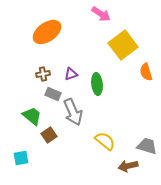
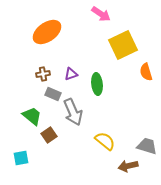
yellow square: rotated 12 degrees clockwise
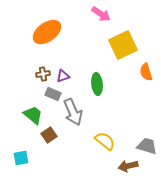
purple triangle: moved 8 px left, 2 px down
green trapezoid: moved 1 px right, 1 px up
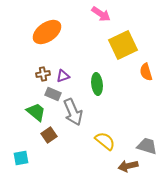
green trapezoid: moved 3 px right, 3 px up
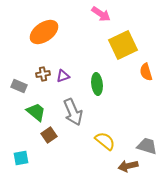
orange ellipse: moved 3 px left
gray rectangle: moved 34 px left, 8 px up
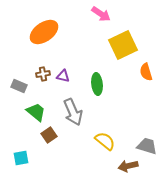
purple triangle: rotated 32 degrees clockwise
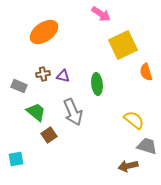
yellow semicircle: moved 29 px right, 21 px up
cyan square: moved 5 px left, 1 px down
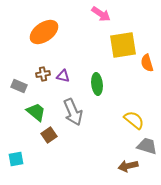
yellow square: rotated 16 degrees clockwise
orange semicircle: moved 1 px right, 9 px up
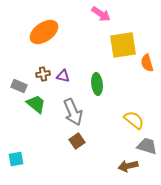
green trapezoid: moved 8 px up
brown square: moved 28 px right, 6 px down
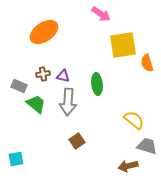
gray arrow: moved 5 px left, 10 px up; rotated 28 degrees clockwise
